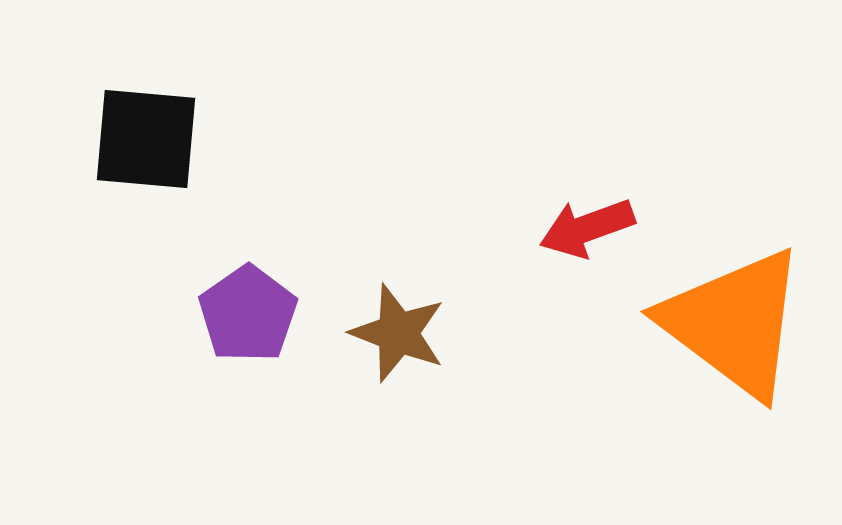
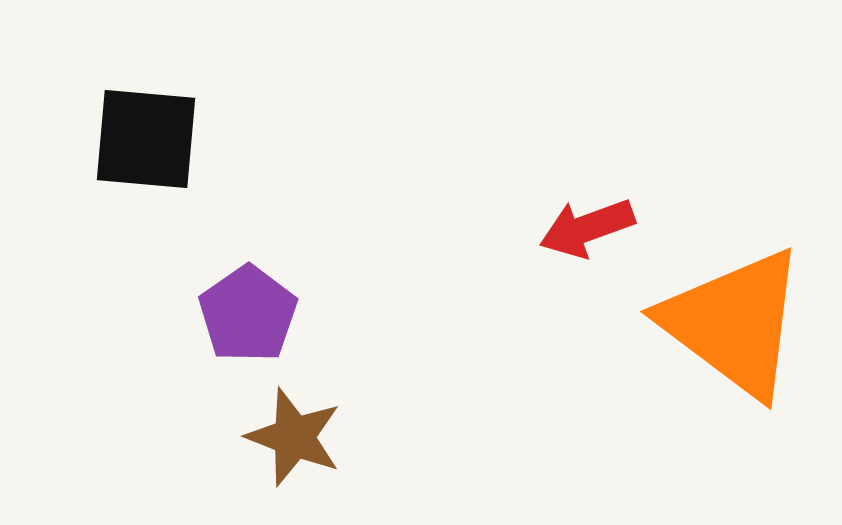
brown star: moved 104 px left, 104 px down
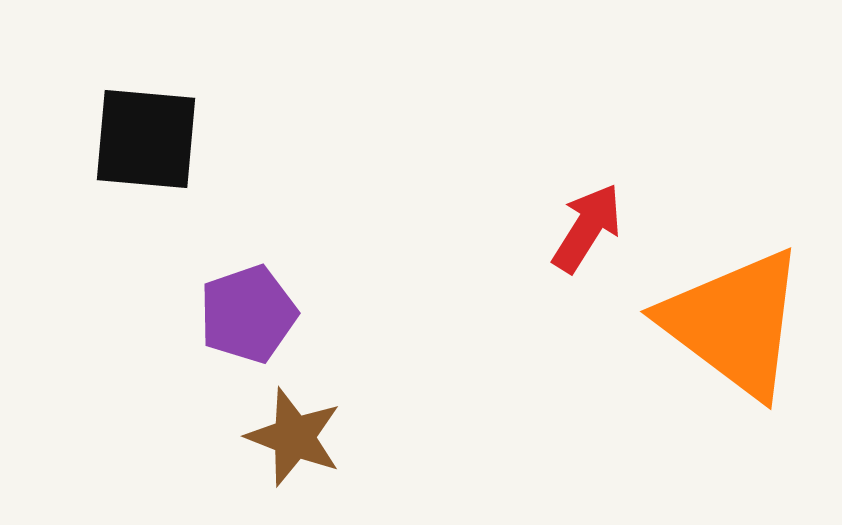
red arrow: rotated 142 degrees clockwise
purple pentagon: rotated 16 degrees clockwise
